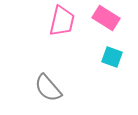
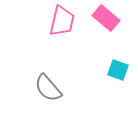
pink rectangle: rotated 8 degrees clockwise
cyan square: moved 6 px right, 13 px down
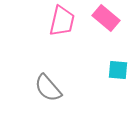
cyan square: rotated 15 degrees counterclockwise
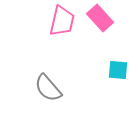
pink rectangle: moved 6 px left; rotated 8 degrees clockwise
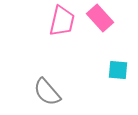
gray semicircle: moved 1 px left, 4 px down
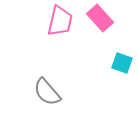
pink trapezoid: moved 2 px left
cyan square: moved 4 px right, 7 px up; rotated 15 degrees clockwise
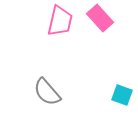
cyan square: moved 32 px down
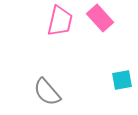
cyan square: moved 15 px up; rotated 30 degrees counterclockwise
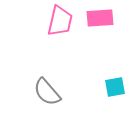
pink rectangle: rotated 52 degrees counterclockwise
cyan square: moved 7 px left, 7 px down
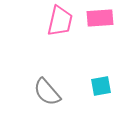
cyan square: moved 14 px left, 1 px up
